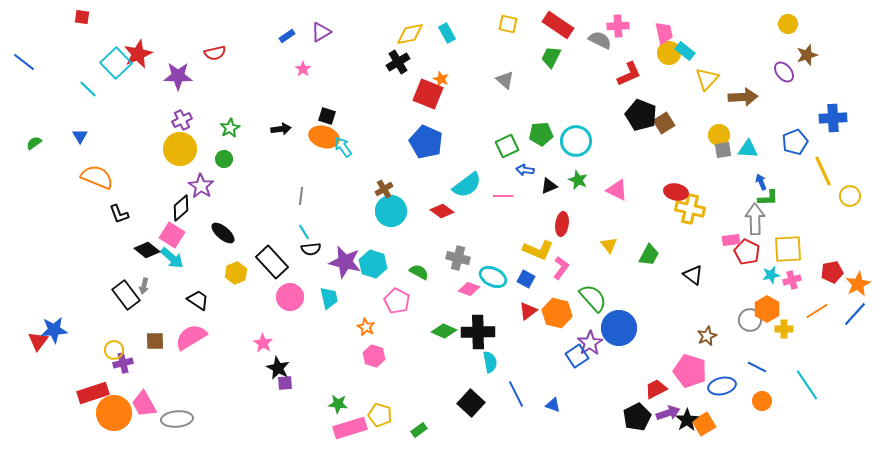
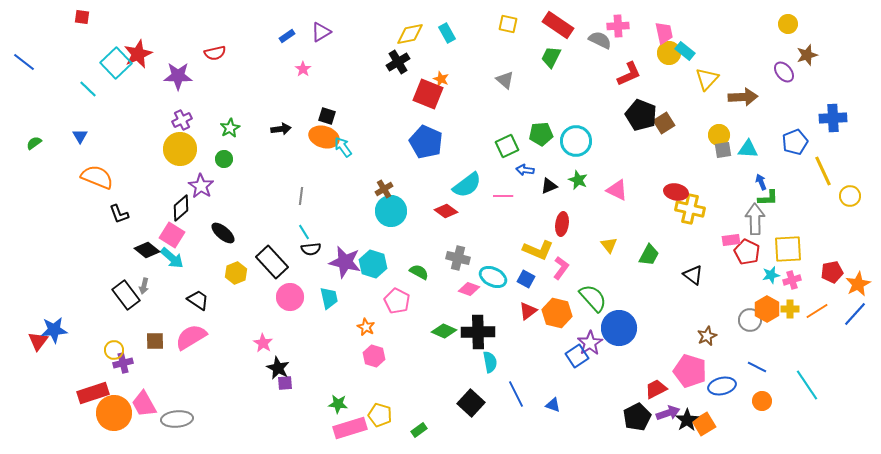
red diamond at (442, 211): moved 4 px right
yellow cross at (784, 329): moved 6 px right, 20 px up
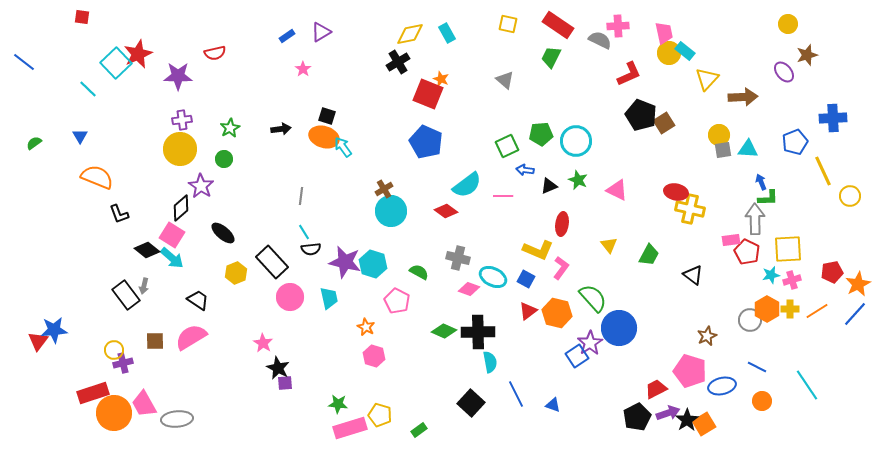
purple cross at (182, 120): rotated 18 degrees clockwise
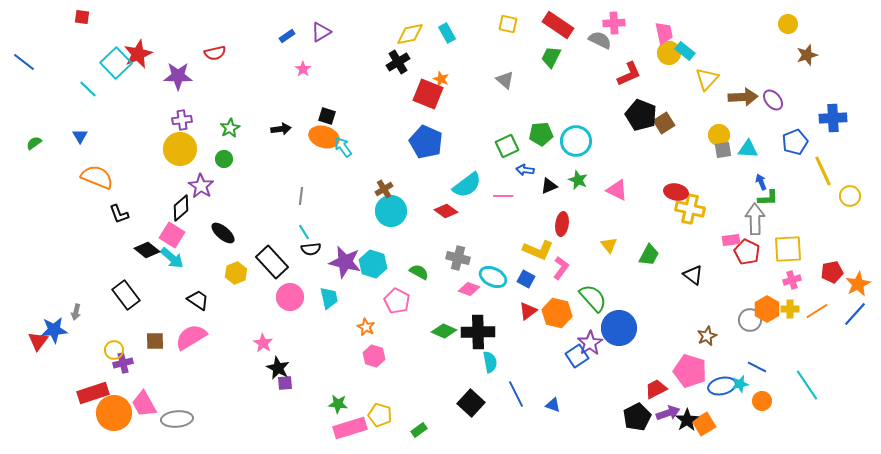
pink cross at (618, 26): moved 4 px left, 3 px up
purple ellipse at (784, 72): moved 11 px left, 28 px down
cyan star at (771, 275): moved 31 px left, 109 px down
gray arrow at (144, 286): moved 68 px left, 26 px down
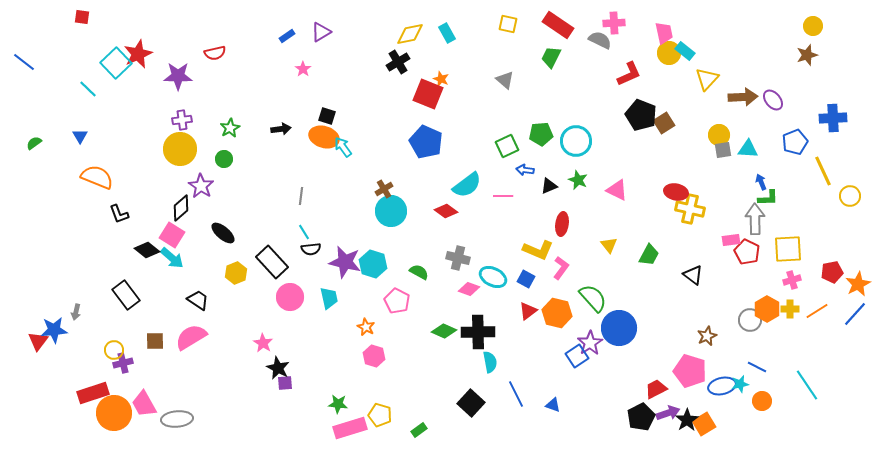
yellow circle at (788, 24): moved 25 px right, 2 px down
black pentagon at (637, 417): moved 4 px right
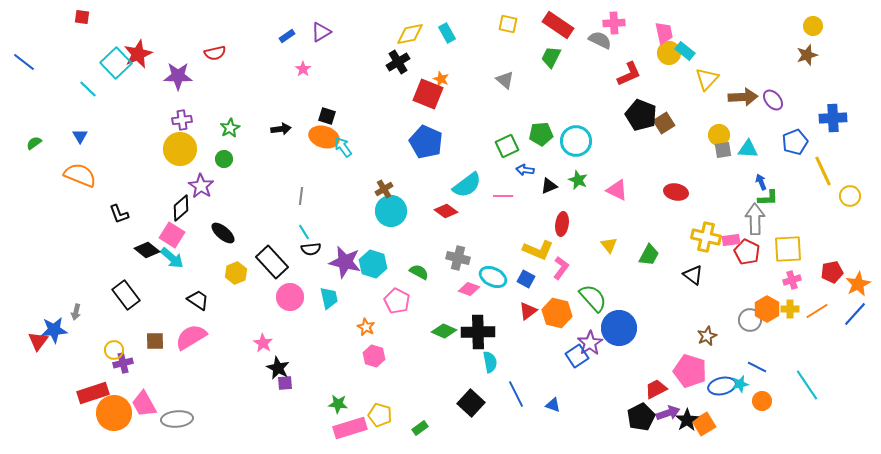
orange semicircle at (97, 177): moved 17 px left, 2 px up
yellow cross at (690, 209): moved 16 px right, 28 px down
green rectangle at (419, 430): moved 1 px right, 2 px up
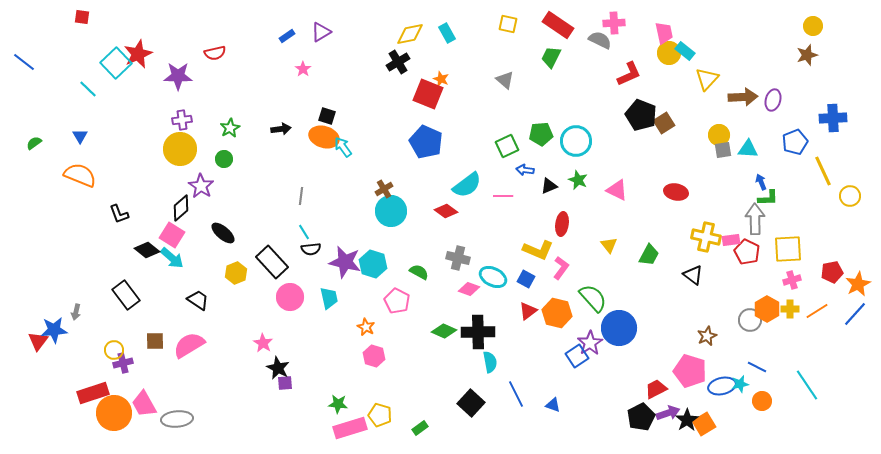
purple ellipse at (773, 100): rotated 55 degrees clockwise
pink semicircle at (191, 337): moved 2 px left, 8 px down
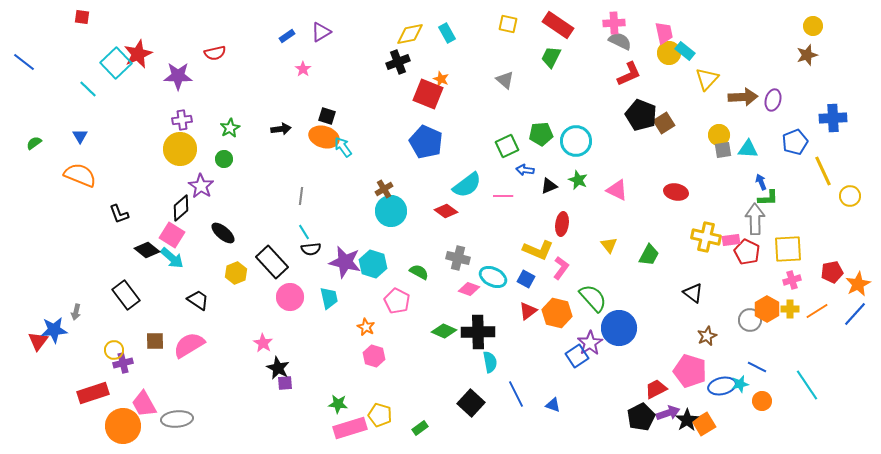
gray semicircle at (600, 40): moved 20 px right, 1 px down
black cross at (398, 62): rotated 10 degrees clockwise
black triangle at (693, 275): moved 18 px down
orange circle at (114, 413): moved 9 px right, 13 px down
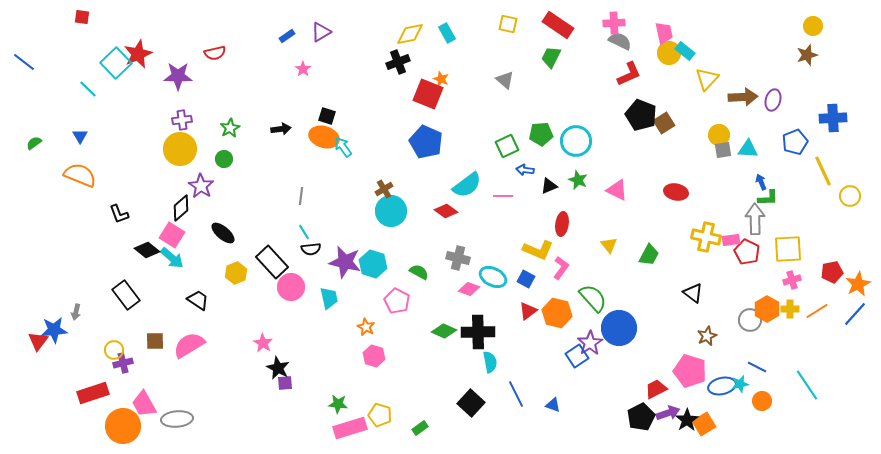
pink circle at (290, 297): moved 1 px right, 10 px up
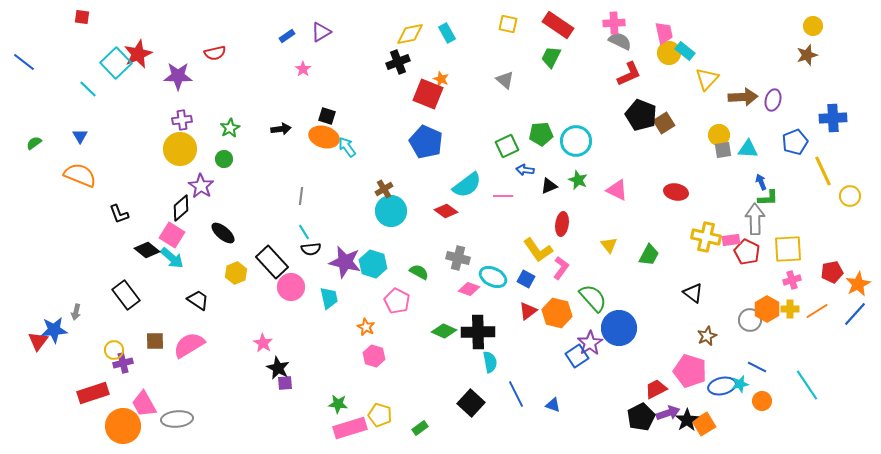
cyan arrow at (343, 147): moved 4 px right
yellow L-shape at (538, 250): rotated 32 degrees clockwise
